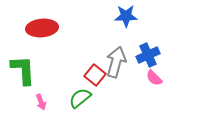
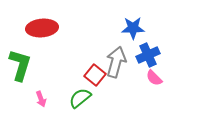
blue star: moved 7 px right, 12 px down
green L-shape: moved 3 px left, 5 px up; rotated 20 degrees clockwise
pink arrow: moved 3 px up
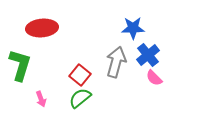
blue cross: rotated 15 degrees counterclockwise
red square: moved 15 px left
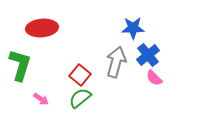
pink arrow: rotated 35 degrees counterclockwise
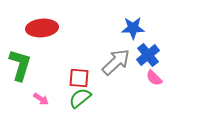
gray arrow: rotated 32 degrees clockwise
red square: moved 1 px left, 3 px down; rotated 35 degrees counterclockwise
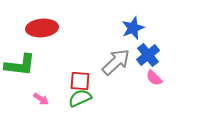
blue star: rotated 20 degrees counterclockwise
green L-shape: rotated 80 degrees clockwise
red square: moved 1 px right, 3 px down
green semicircle: rotated 15 degrees clockwise
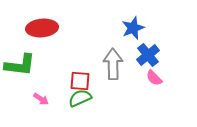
gray arrow: moved 3 px left, 2 px down; rotated 48 degrees counterclockwise
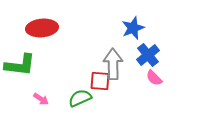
red square: moved 20 px right
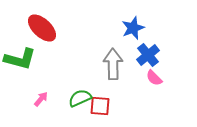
red ellipse: rotated 48 degrees clockwise
green L-shape: moved 6 px up; rotated 8 degrees clockwise
red square: moved 25 px down
pink arrow: rotated 84 degrees counterclockwise
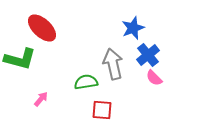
gray arrow: rotated 12 degrees counterclockwise
green semicircle: moved 6 px right, 16 px up; rotated 15 degrees clockwise
red square: moved 2 px right, 4 px down
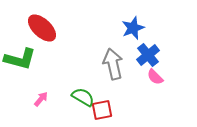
pink semicircle: moved 1 px right, 1 px up
green semicircle: moved 3 px left, 15 px down; rotated 40 degrees clockwise
red square: rotated 15 degrees counterclockwise
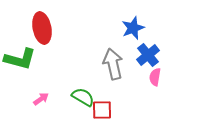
red ellipse: rotated 36 degrees clockwise
pink semicircle: rotated 54 degrees clockwise
pink arrow: rotated 14 degrees clockwise
red square: rotated 10 degrees clockwise
